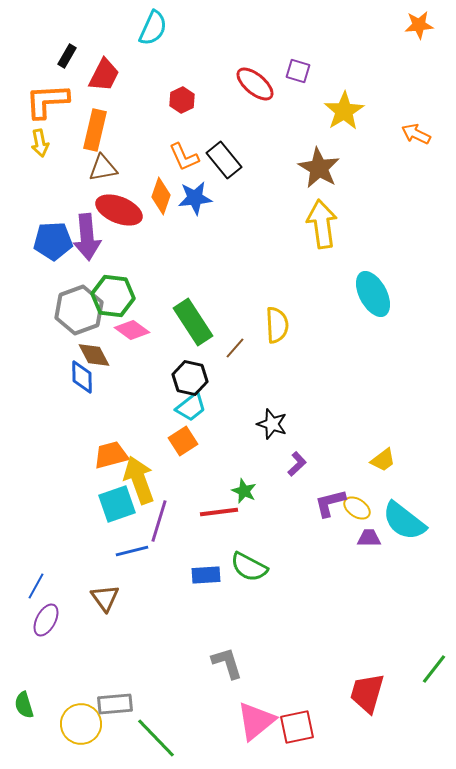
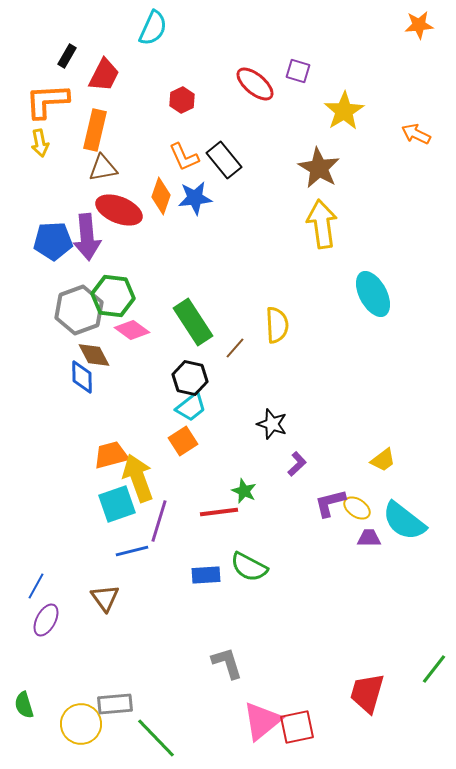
yellow arrow at (139, 480): moved 1 px left, 2 px up
pink triangle at (256, 721): moved 6 px right
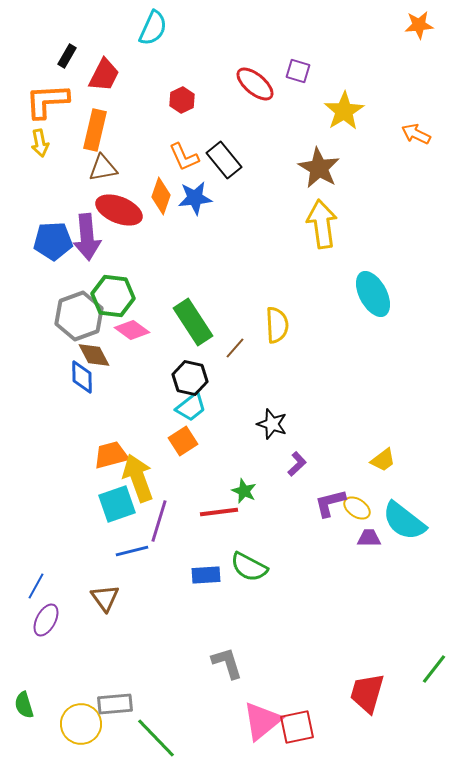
gray hexagon at (79, 310): moved 6 px down
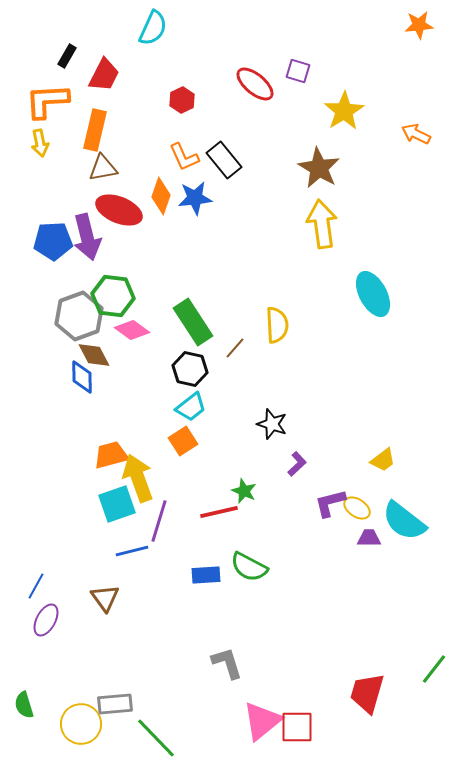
purple arrow at (87, 237): rotated 9 degrees counterclockwise
black hexagon at (190, 378): moved 9 px up
red line at (219, 512): rotated 6 degrees counterclockwise
red square at (297, 727): rotated 12 degrees clockwise
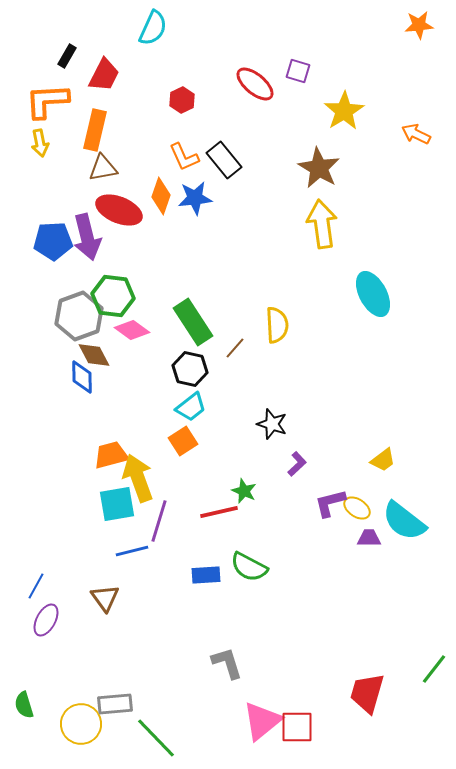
cyan square at (117, 504): rotated 9 degrees clockwise
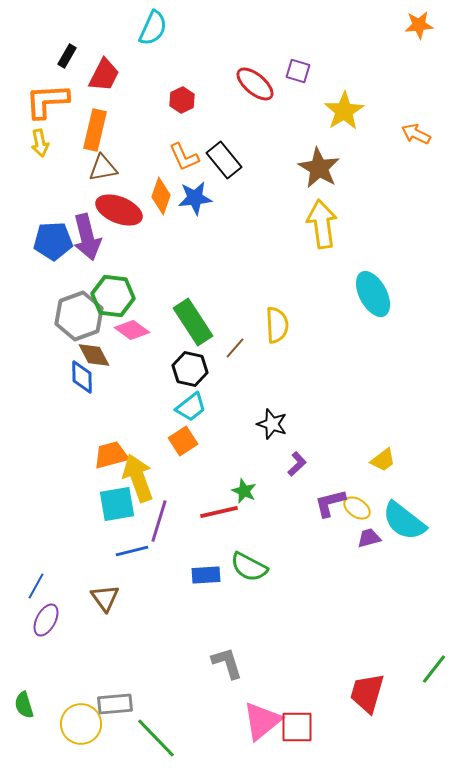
purple trapezoid at (369, 538): rotated 15 degrees counterclockwise
